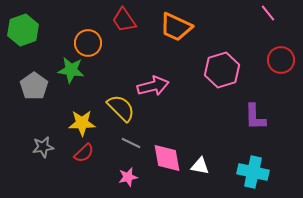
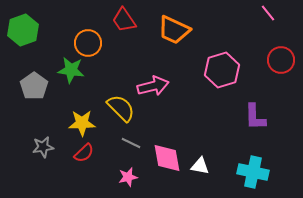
orange trapezoid: moved 2 px left, 3 px down
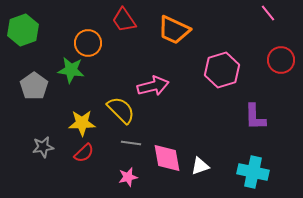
yellow semicircle: moved 2 px down
gray line: rotated 18 degrees counterclockwise
white triangle: rotated 30 degrees counterclockwise
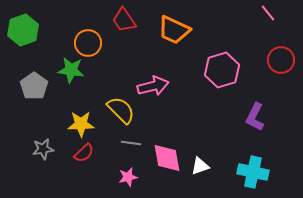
purple L-shape: rotated 28 degrees clockwise
yellow star: moved 1 px left, 1 px down
gray star: moved 2 px down
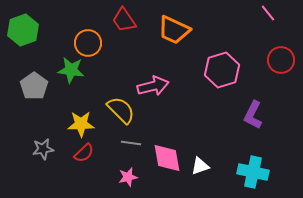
purple L-shape: moved 2 px left, 2 px up
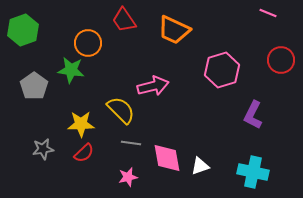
pink line: rotated 30 degrees counterclockwise
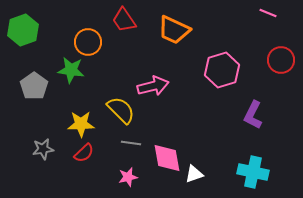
orange circle: moved 1 px up
white triangle: moved 6 px left, 8 px down
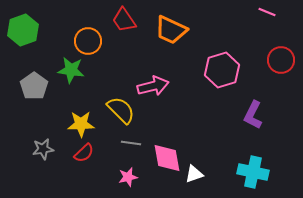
pink line: moved 1 px left, 1 px up
orange trapezoid: moved 3 px left
orange circle: moved 1 px up
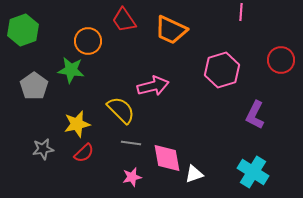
pink line: moved 26 px left; rotated 72 degrees clockwise
purple L-shape: moved 2 px right
yellow star: moved 4 px left; rotated 12 degrees counterclockwise
cyan cross: rotated 20 degrees clockwise
pink star: moved 4 px right
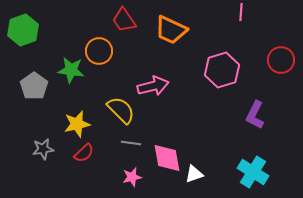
orange circle: moved 11 px right, 10 px down
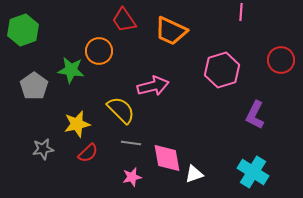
orange trapezoid: moved 1 px down
red semicircle: moved 4 px right
